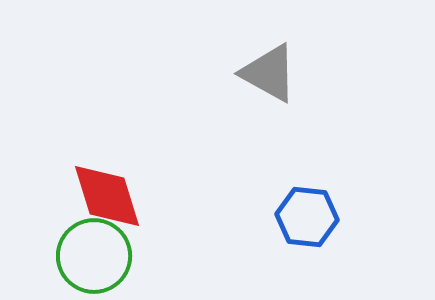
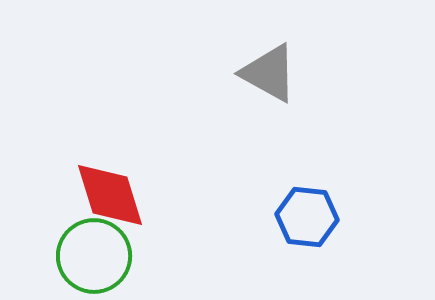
red diamond: moved 3 px right, 1 px up
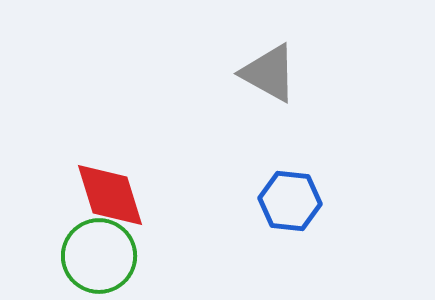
blue hexagon: moved 17 px left, 16 px up
green circle: moved 5 px right
